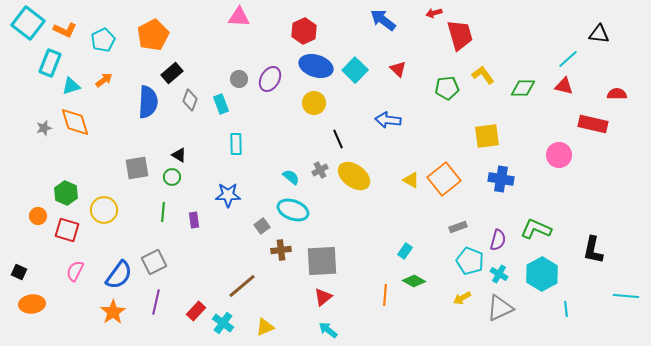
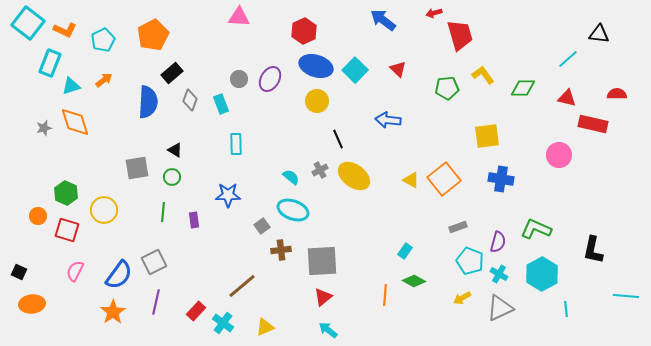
red triangle at (564, 86): moved 3 px right, 12 px down
yellow circle at (314, 103): moved 3 px right, 2 px up
black triangle at (179, 155): moved 4 px left, 5 px up
purple semicircle at (498, 240): moved 2 px down
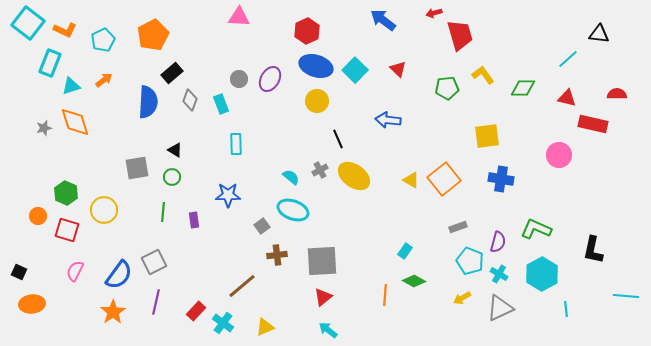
red hexagon at (304, 31): moved 3 px right
brown cross at (281, 250): moved 4 px left, 5 px down
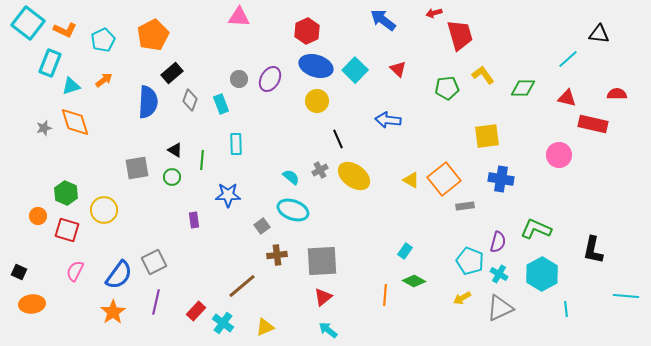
green line at (163, 212): moved 39 px right, 52 px up
gray rectangle at (458, 227): moved 7 px right, 21 px up; rotated 12 degrees clockwise
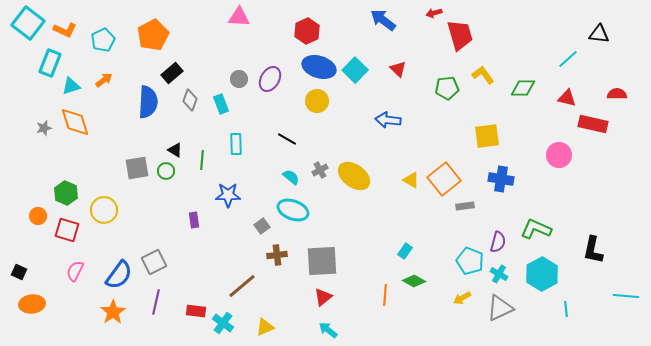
blue ellipse at (316, 66): moved 3 px right, 1 px down
black line at (338, 139): moved 51 px left; rotated 36 degrees counterclockwise
green circle at (172, 177): moved 6 px left, 6 px up
red rectangle at (196, 311): rotated 54 degrees clockwise
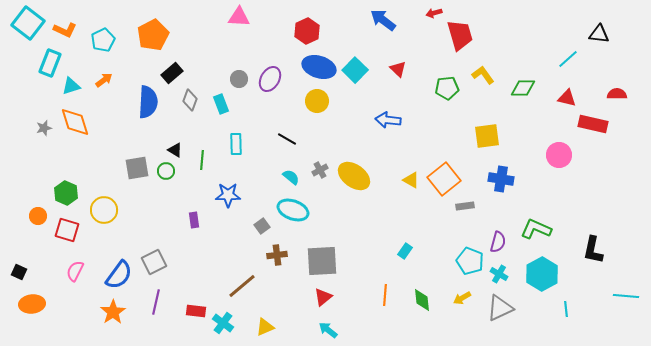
green diamond at (414, 281): moved 8 px right, 19 px down; rotated 55 degrees clockwise
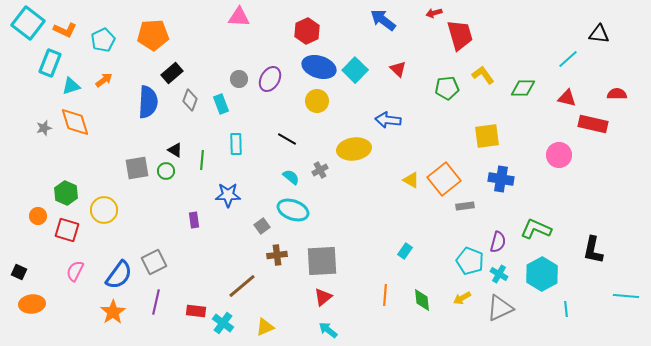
orange pentagon at (153, 35): rotated 24 degrees clockwise
yellow ellipse at (354, 176): moved 27 px up; rotated 44 degrees counterclockwise
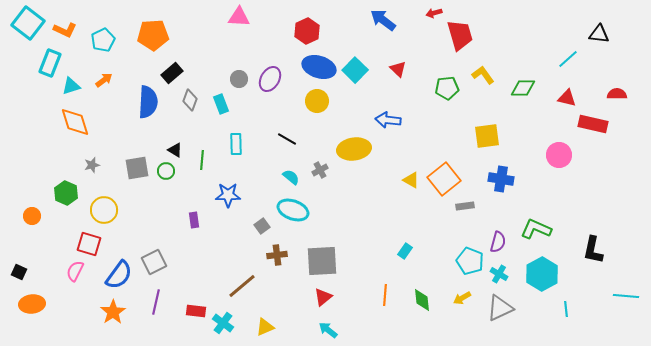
gray star at (44, 128): moved 48 px right, 37 px down
orange circle at (38, 216): moved 6 px left
red square at (67, 230): moved 22 px right, 14 px down
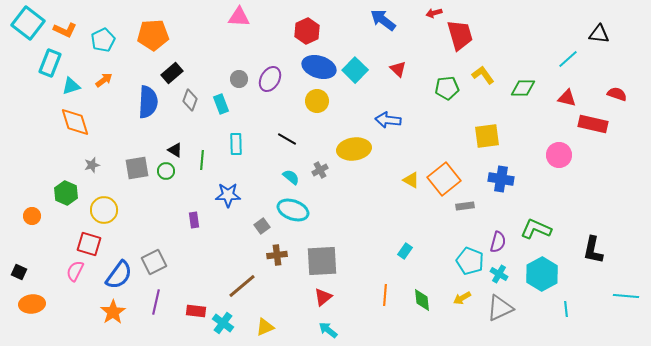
red semicircle at (617, 94): rotated 18 degrees clockwise
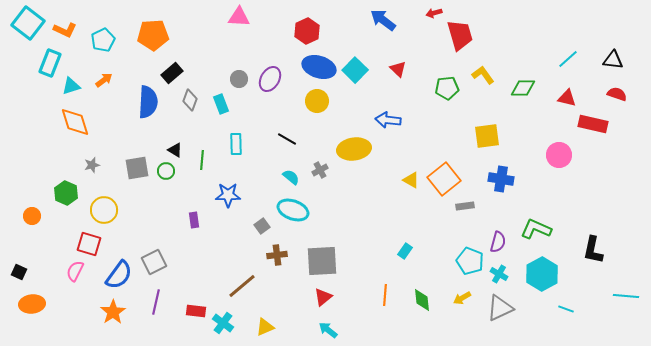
black triangle at (599, 34): moved 14 px right, 26 px down
cyan line at (566, 309): rotated 63 degrees counterclockwise
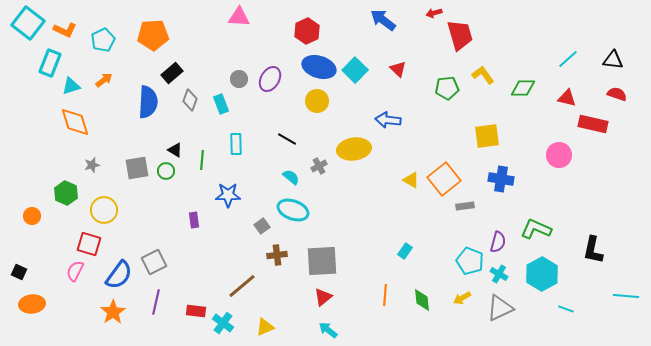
gray cross at (320, 170): moved 1 px left, 4 px up
